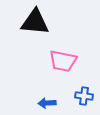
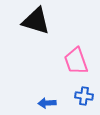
black triangle: moved 1 px right, 1 px up; rotated 12 degrees clockwise
pink trapezoid: moved 13 px right; rotated 60 degrees clockwise
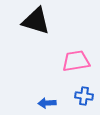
pink trapezoid: rotated 100 degrees clockwise
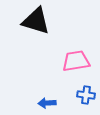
blue cross: moved 2 px right, 1 px up
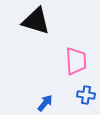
pink trapezoid: rotated 96 degrees clockwise
blue arrow: moved 2 px left; rotated 132 degrees clockwise
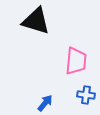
pink trapezoid: rotated 8 degrees clockwise
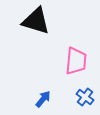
blue cross: moved 1 px left, 2 px down; rotated 30 degrees clockwise
blue arrow: moved 2 px left, 4 px up
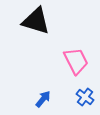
pink trapezoid: rotated 32 degrees counterclockwise
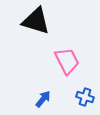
pink trapezoid: moved 9 px left
blue cross: rotated 18 degrees counterclockwise
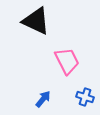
black triangle: rotated 8 degrees clockwise
